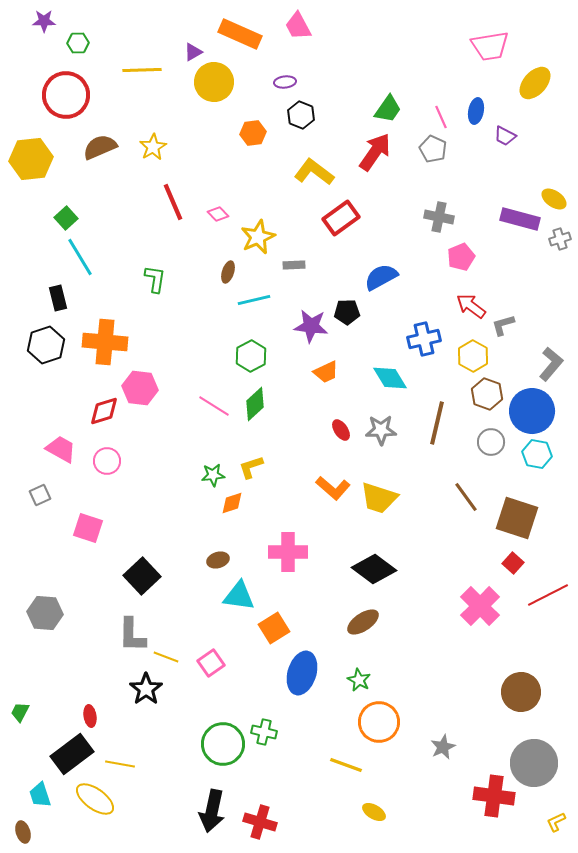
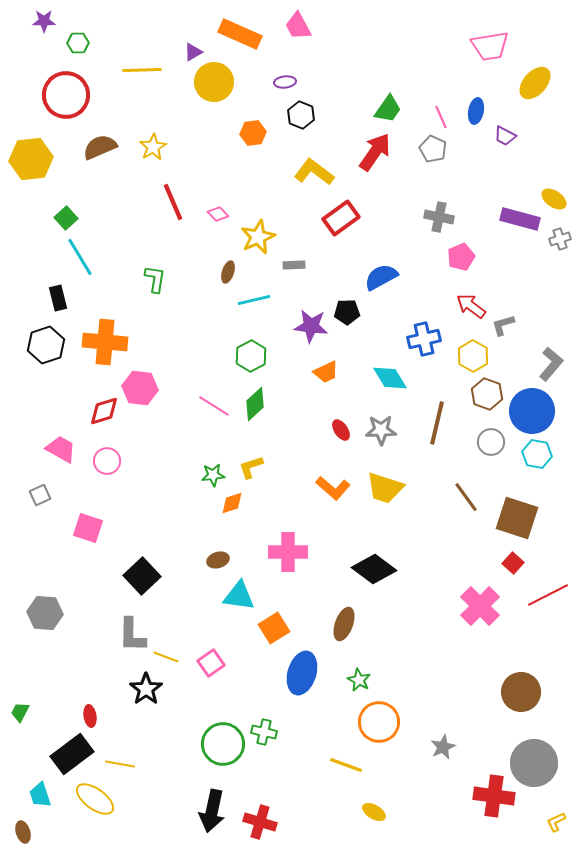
yellow trapezoid at (379, 498): moved 6 px right, 10 px up
brown ellipse at (363, 622): moved 19 px left, 2 px down; rotated 36 degrees counterclockwise
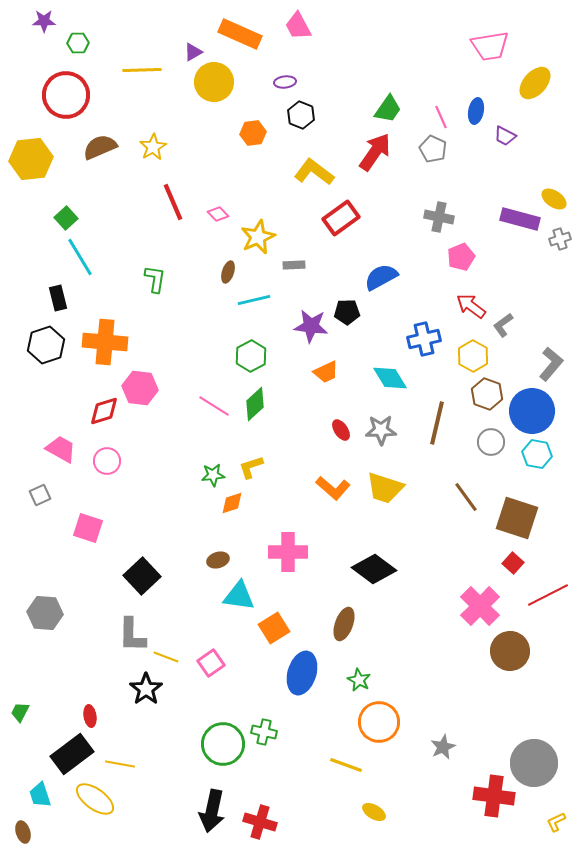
gray L-shape at (503, 325): rotated 20 degrees counterclockwise
brown circle at (521, 692): moved 11 px left, 41 px up
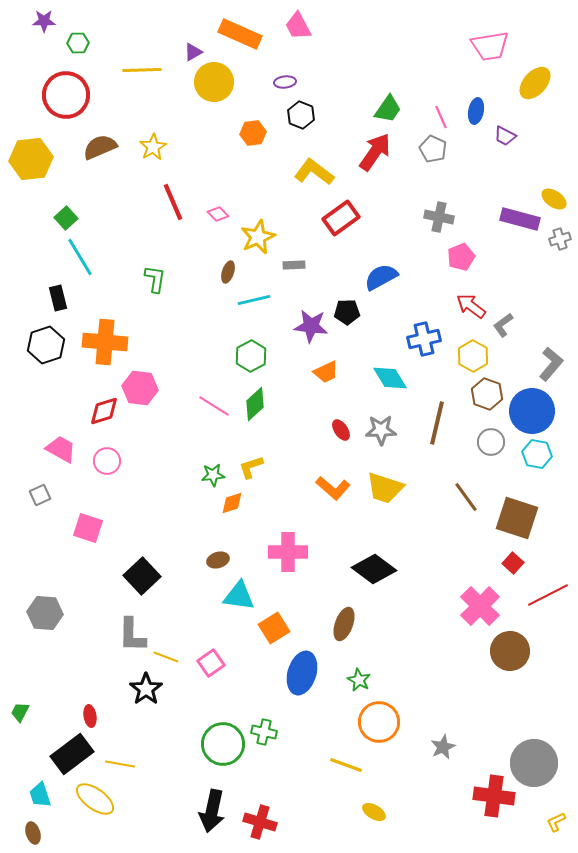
brown ellipse at (23, 832): moved 10 px right, 1 px down
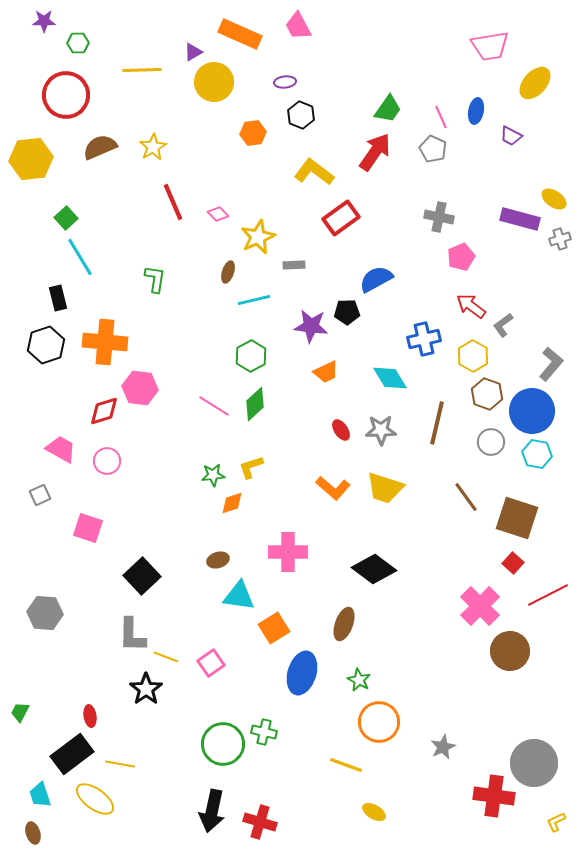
purple trapezoid at (505, 136): moved 6 px right
blue semicircle at (381, 277): moved 5 px left, 2 px down
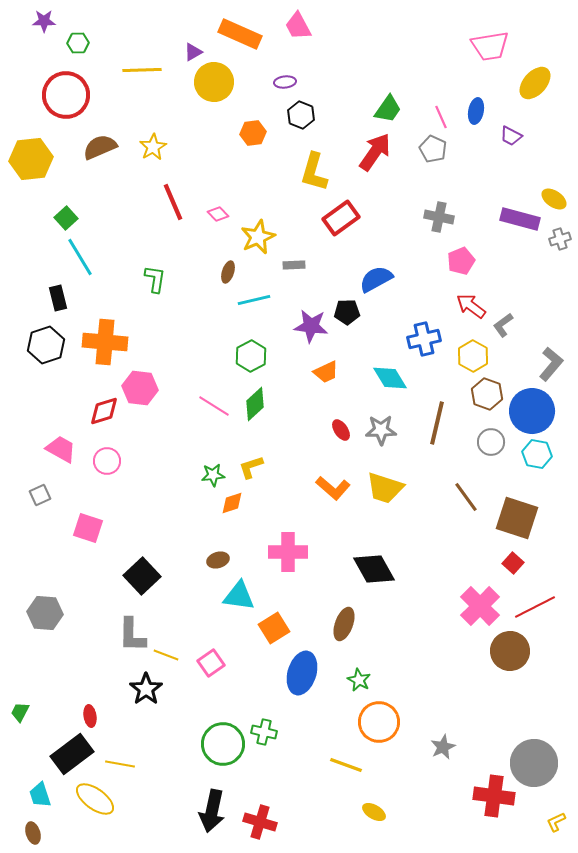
yellow L-shape at (314, 172): rotated 111 degrees counterclockwise
pink pentagon at (461, 257): moved 4 px down
black diamond at (374, 569): rotated 24 degrees clockwise
red line at (548, 595): moved 13 px left, 12 px down
yellow line at (166, 657): moved 2 px up
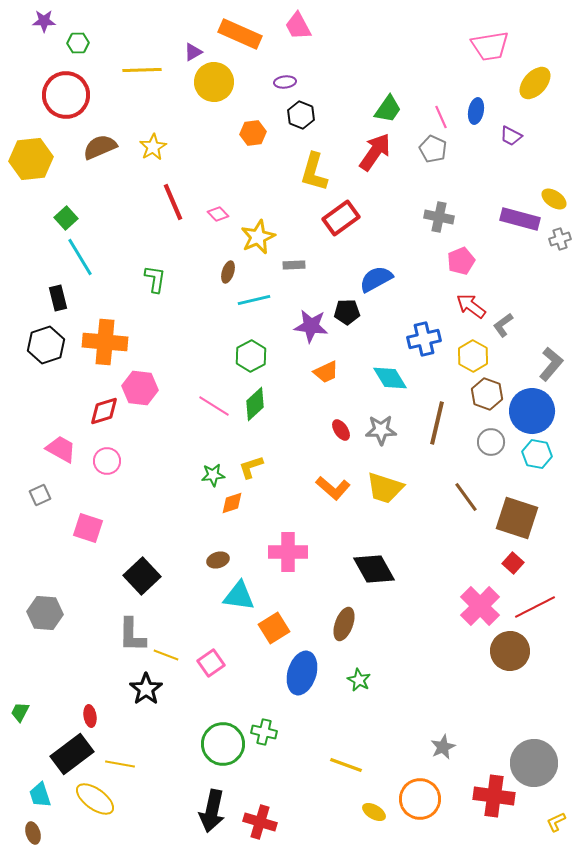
orange circle at (379, 722): moved 41 px right, 77 px down
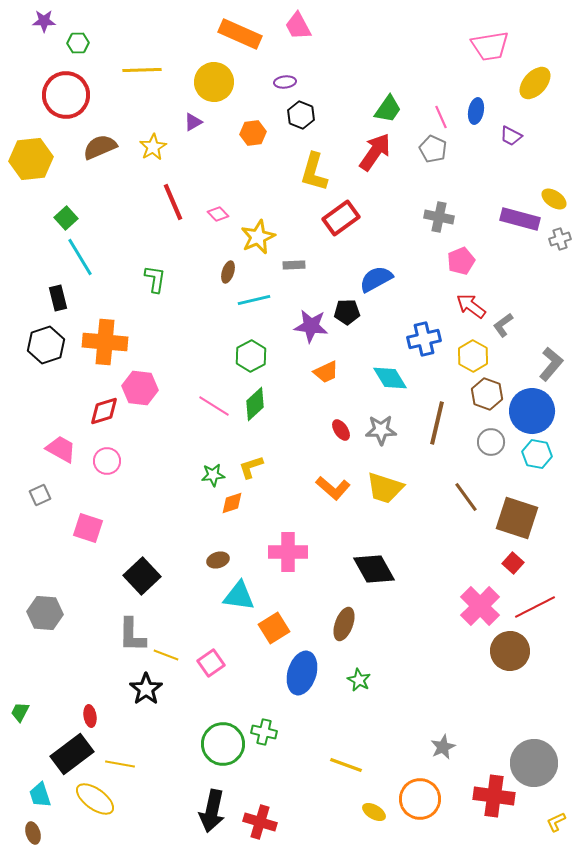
purple triangle at (193, 52): moved 70 px down
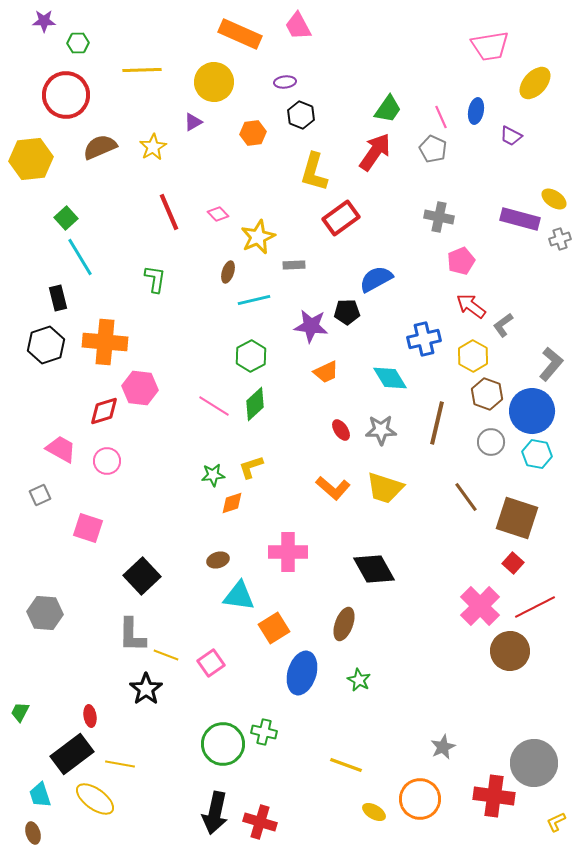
red line at (173, 202): moved 4 px left, 10 px down
black arrow at (212, 811): moved 3 px right, 2 px down
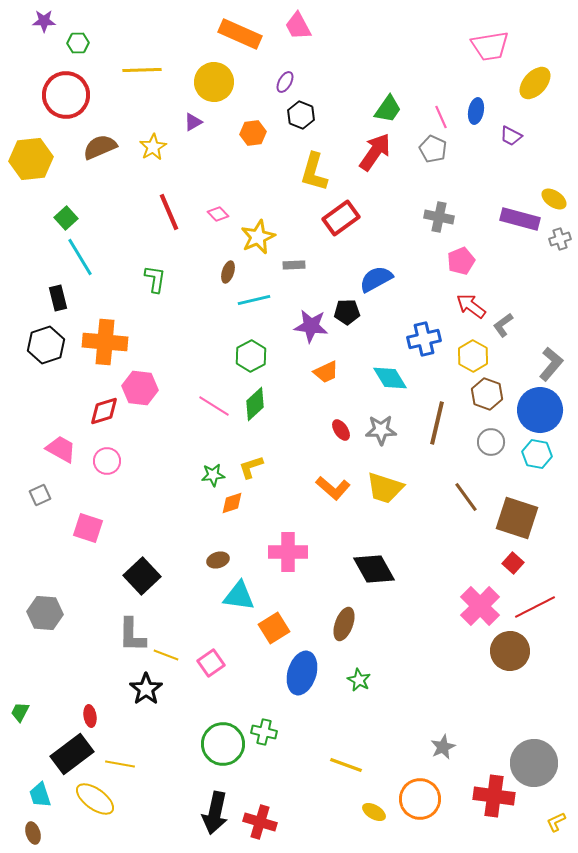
purple ellipse at (285, 82): rotated 55 degrees counterclockwise
blue circle at (532, 411): moved 8 px right, 1 px up
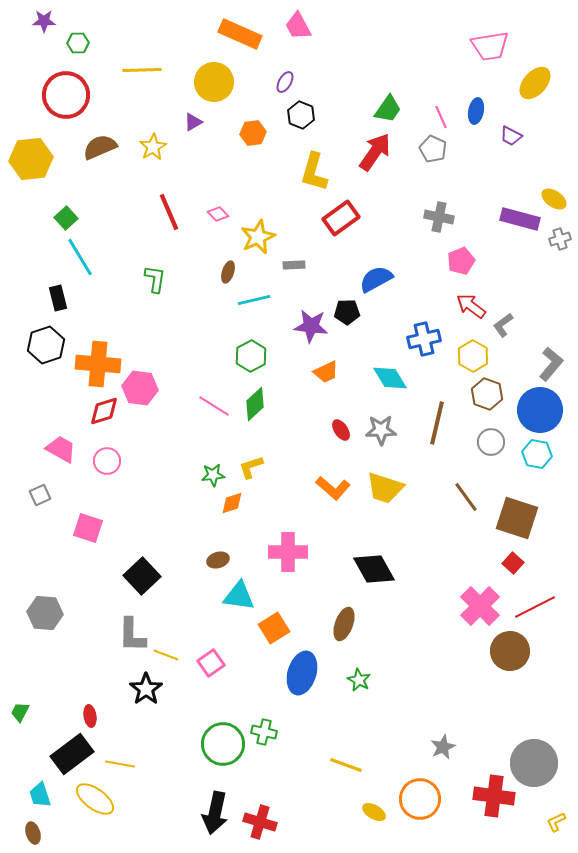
orange cross at (105, 342): moved 7 px left, 22 px down
